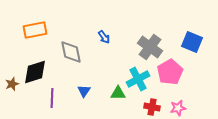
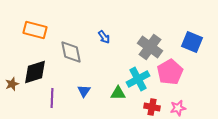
orange rectangle: rotated 25 degrees clockwise
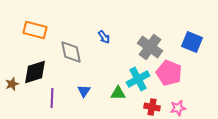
pink pentagon: moved 1 px left, 1 px down; rotated 20 degrees counterclockwise
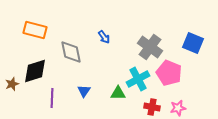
blue square: moved 1 px right, 1 px down
black diamond: moved 1 px up
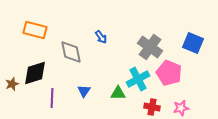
blue arrow: moved 3 px left
black diamond: moved 2 px down
pink star: moved 3 px right
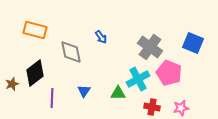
black diamond: rotated 20 degrees counterclockwise
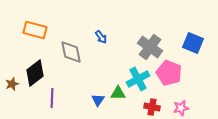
blue triangle: moved 14 px right, 9 px down
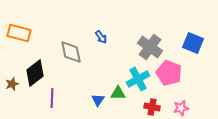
orange rectangle: moved 16 px left, 3 px down
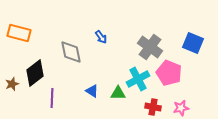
blue triangle: moved 6 px left, 9 px up; rotated 32 degrees counterclockwise
red cross: moved 1 px right
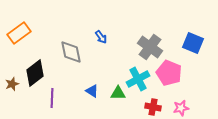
orange rectangle: rotated 50 degrees counterclockwise
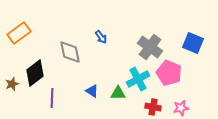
gray diamond: moved 1 px left
